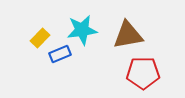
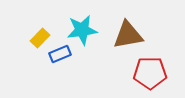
red pentagon: moved 7 px right
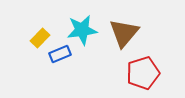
brown triangle: moved 4 px left, 2 px up; rotated 40 degrees counterclockwise
red pentagon: moved 7 px left; rotated 16 degrees counterclockwise
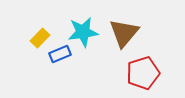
cyan star: moved 1 px right, 2 px down
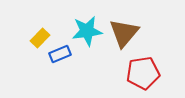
cyan star: moved 4 px right, 1 px up
red pentagon: rotated 8 degrees clockwise
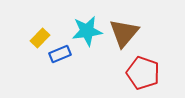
red pentagon: rotated 28 degrees clockwise
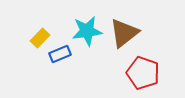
brown triangle: rotated 12 degrees clockwise
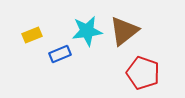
brown triangle: moved 2 px up
yellow rectangle: moved 8 px left, 3 px up; rotated 24 degrees clockwise
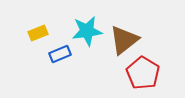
brown triangle: moved 9 px down
yellow rectangle: moved 6 px right, 2 px up
red pentagon: rotated 12 degrees clockwise
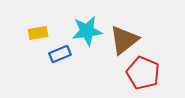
yellow rectangle: rotated 12 degrees clockwise
red pentagon: rotated 8 degrees counterclockwise
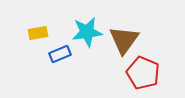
cyan star: moved 1 px down
brown triangle: rotated 16 degrees counterclockwise
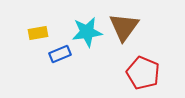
brown triangle: moved 13 px up
